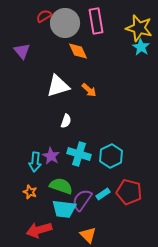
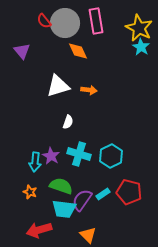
red semicircle: moved 5 px down; rotated 98 degrees counterclockwise
yellow star: rotated 12 degrees clockwise
orange arrow: rotated 35 degrees counterclockwise
white semicircle: moved 2 px right, 1 px down
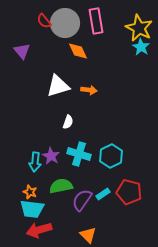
green semicircle: rotated 30 degrees counterclockwise
cyan trapezoid: moved 32 px left
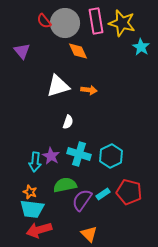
yellow star: moved 17 px left, 5 px up; rotated 12 degrees counterclockwise
green semicircle: moved 4 px right, 1 px up
orange triangle: moved 1 px right, 1 px up
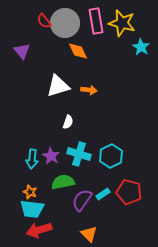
cyan arrow: moved 3 px left, 3 px up
green semicircle: moved 2 px left, 3 px up
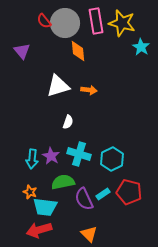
orange diamond: rotated 20 degrees clockwise
cyan hexagon: moved 1 px right, 3 px down
purple semicircle: moved 2 px right, 1 px up; rotated 60 degrees counterclockwise
cyan trapezoid: moved 13 px right, 2 px up
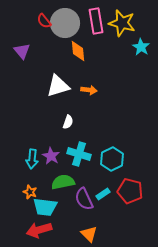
red pentagon: moved 1 px right, 1 px up
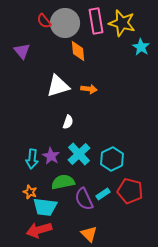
orange arrow: moved 1 px up
cyan cross: rotated 30 degrees clockwise
